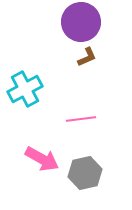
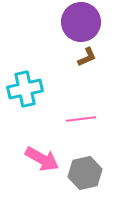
cyan cross: rotated 16 degrees clockwise
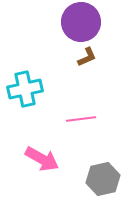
gray hexagon: moved 18 px right, 6 px down
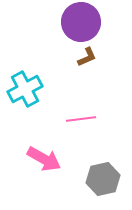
cyan cross: rotated 16 degrees counterclockwise
pink arrow: moved 2 px right
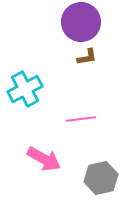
brown L-shape: rotated 15 degrees clockwise
gray hexagon: moved 2 px left, 1 px up
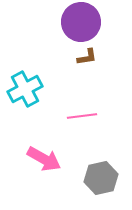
pink line: moved 1 px right, 3 px up
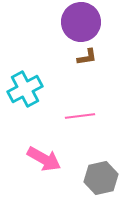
pink line: moved 2 px left
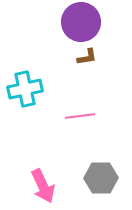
cyan cross: rotated 16 degrees clockwise
pink arrow: moved 1 px left, 27 px down; rotated 36 degrees clockwise
gray hexagon: rotated 12 degrees clockwise
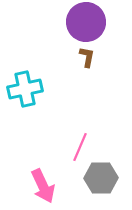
purple circle: moved 5 px right
brown L-shape: rotated 70 degrees counterclockwise
pink line: moved 31 px down; rotated 60 degrees counterclockwise
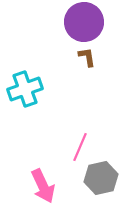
purple circle: moved 2 px left
brown L-shape: rotated 20 degrees counterclockwise
cyan cross: rotated 8 degrees counterclockwise
gray hexagon: rotated 12 degrees counterclockwise
